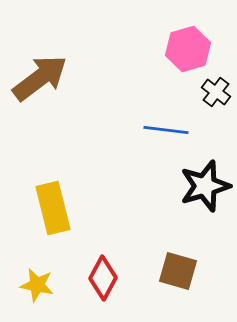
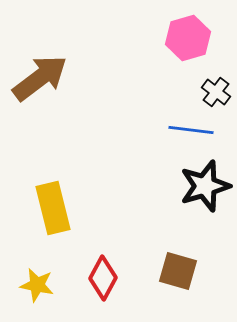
pink hexagon: moved 11 px up
blue line: moved 25 px right
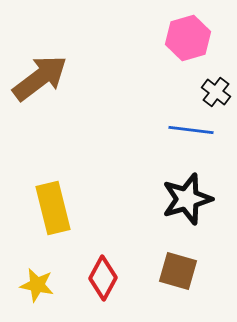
black star: moved 18 px left, 13 px down
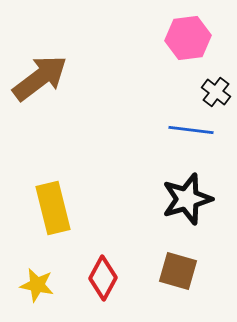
pink hexagon: rotated 9 degrees clockwise
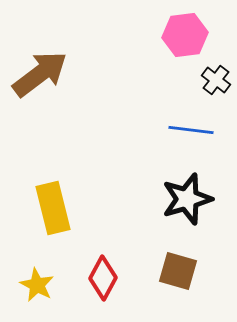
pink hexagon: moved 3 px left, 3 px up
brown arrow: moved 4 px up
black cross: moved 12 px up
yellow star: rotated 16 degrees clockwise
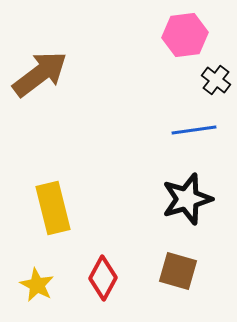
blue line: moved 3 px right; rotated 15 degrees counterclockwise
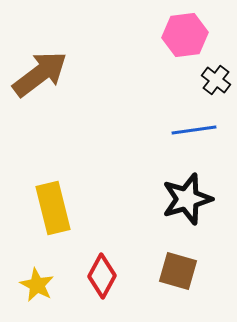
red diamond: moved 1 px left, 2 px up
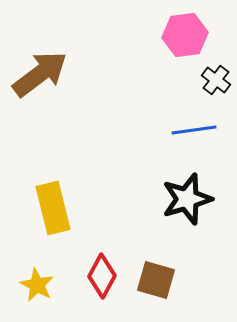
brown square: moved 22 px left, 9 px down
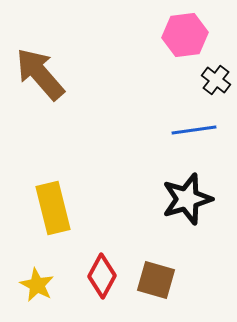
brown arrow: rotated 94 degrees counterclockwise
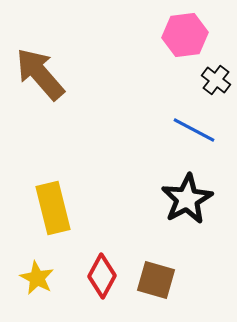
blue line: rotated 36 degrees clockwise
black star: rotated 12 degrees counterclockwise
yellow star: moved 7 px up
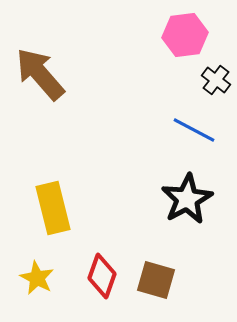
red diamond: rotated 9 degrees counterclockwise
